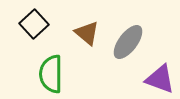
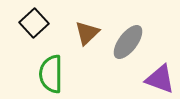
black square: moved 1 px up
brown triangle: rotated 36 degrees clockwise
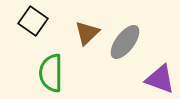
black square: moved 1 px left, 2 px up; rotated 12 degrees counterclockwise
gray ellipse: moved 3 px left
green semicircle: moved 1 px up
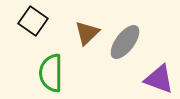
purple triangle: moved 1 px left
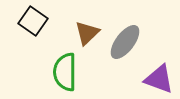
green semicircle: moved 14 px right, 1 px up
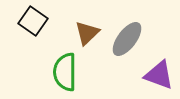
gray ellipse: moved 2 px right, 3 px up
purple triangle: moved 4 px up
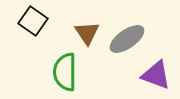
brown triangle: rotated 20 degrees counterclockwise
gray ellipse: rotated 18 degrees clockwise
purple triangle: moved 3 px left
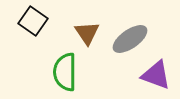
gray ellipse: moved 3 px right
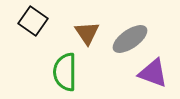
purple triangle: moved 3 px left, 2 px up
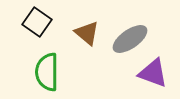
black square: moved 4 px right, 1 px down
brown triangle: rotated 16 degrees counterclockwise
green semicircle: moved 18 px left
